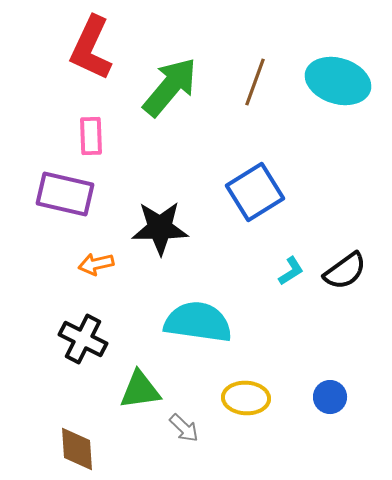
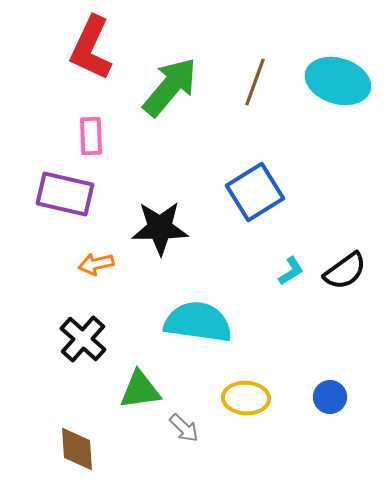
black cross: rotated 15 degrees clockwise
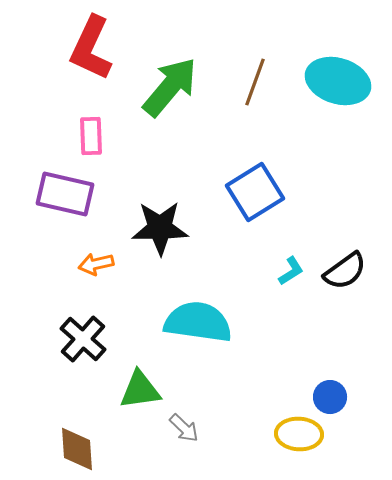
yellow ellipse: moved 53 px right, 36 px down
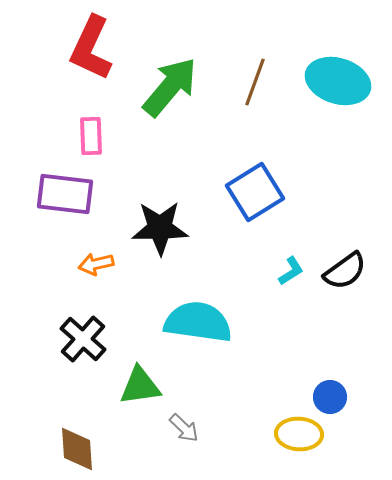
purple rectangle: rotated 6 degrees counterclockwise
green triangle: moved 4 px up
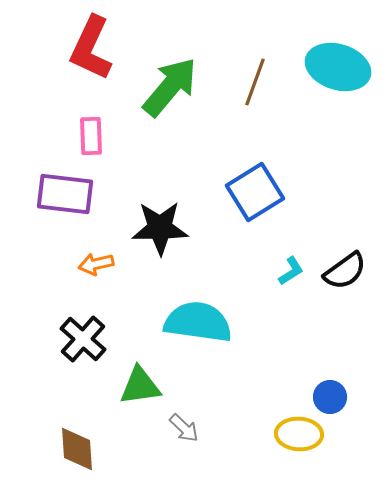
cyan ellipse: moved 14 px up
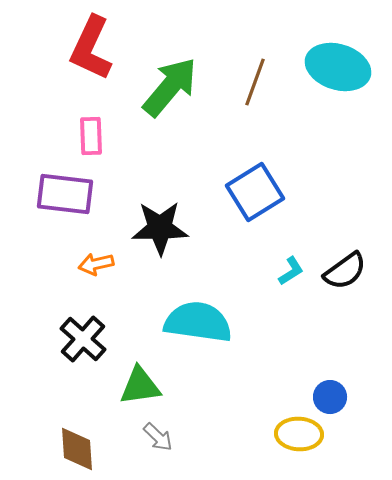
gray arrow: moved 26 px left, 9 px down
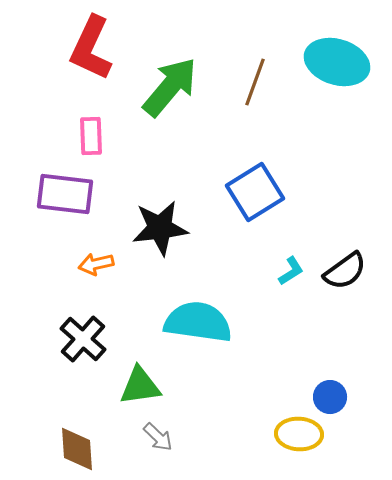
cyan ellipse: moved 1 px left, 5 px up
black star: rotated 6 degrees counterclockwise
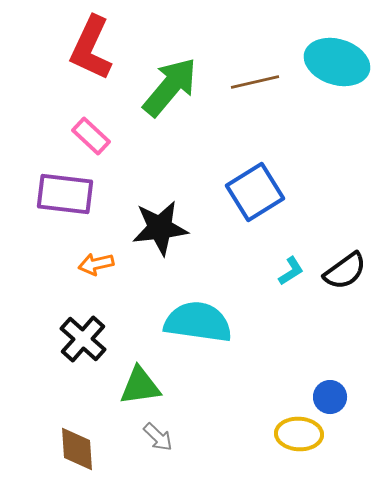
brown line: rotated 57 degrees clockwise
pink rectangle: rotated 45 degrees counterclockwise
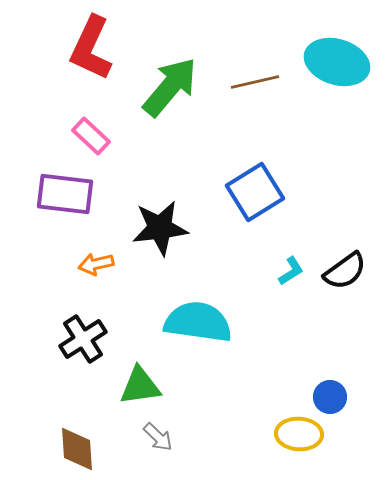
black cross: rotated 15 degrees clockwise
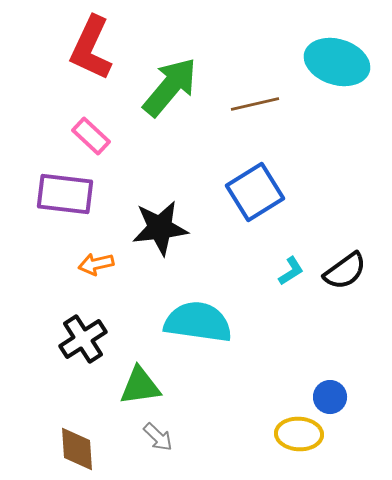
brown line: moved 22 px down
